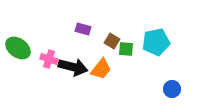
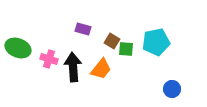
green ellipse: rotated 15 degrees counterclockwise
black arrow: rotated 108 degrees counterclockwise
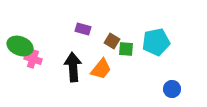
green ellipse: moved 2 px right, 2 px up
pink cross: moved 16 px left
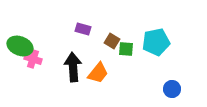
orange trapezoid: moved 3 px left, 4 px down
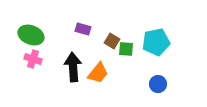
green ellipse: moved 11 px right, 11 px up
blue circle: moved 14 px left, 5 px up
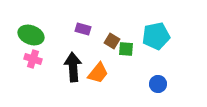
cyan pentagon: moved 6 px up
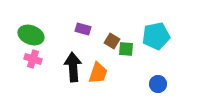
orange trapezoid: rotated 20 degrees counterclockwise
